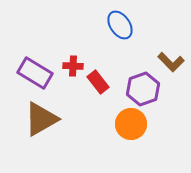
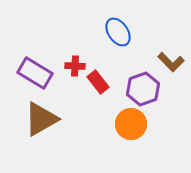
blue ellipse: moved 2 px left, 7 px down
red cross: moved 2 px right
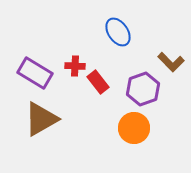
orange circle: moved 3 px right, 4 px down
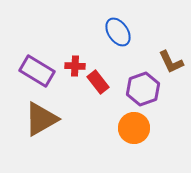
brown L-shape: rotated 20 degrees clockwise
purple rectangle: moved 2 px right, 2 px up
